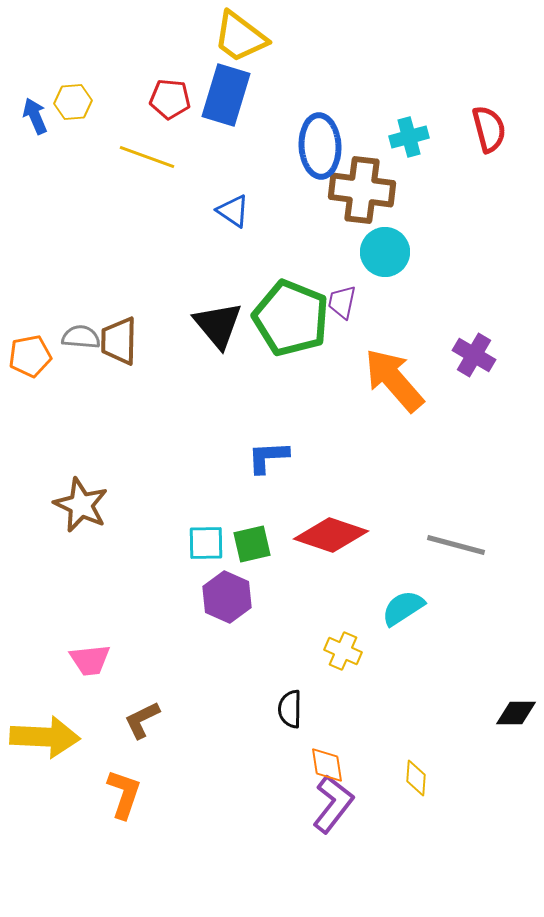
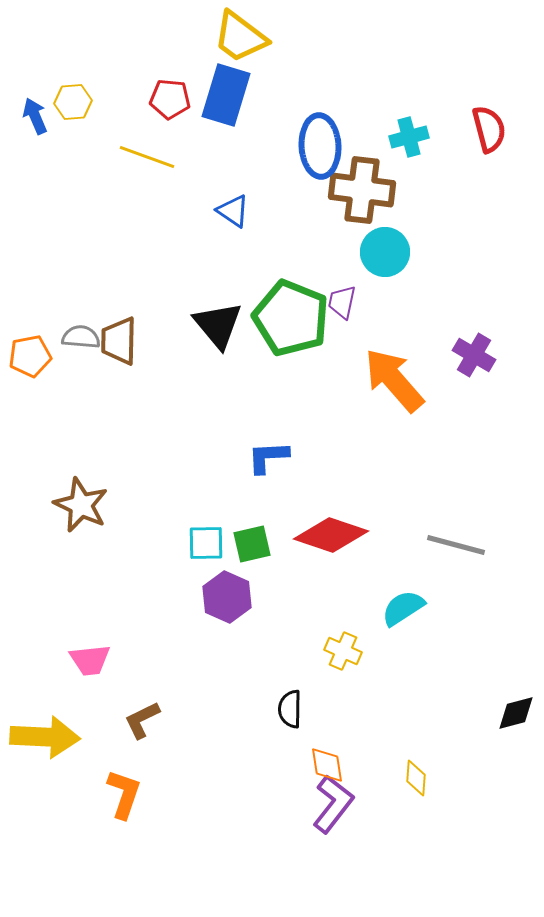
black diamond: rotated 15 degrees counterclockwise
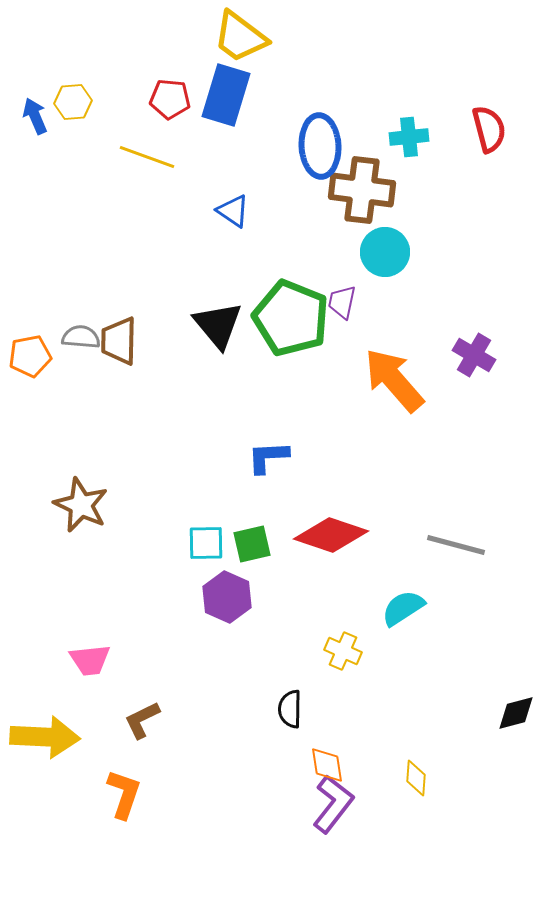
cyan cross: rotated 9 degrees clockwise
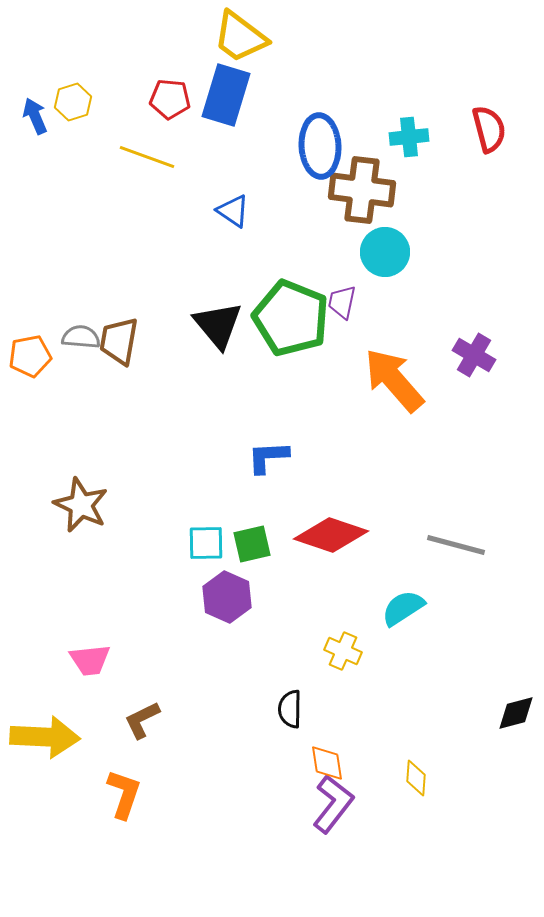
yellow hexagon: rotated 12 degrees counterclockwise
brown trapezoid: rotated 9 degrees clockwise
orange diamond: moved 2 px up
